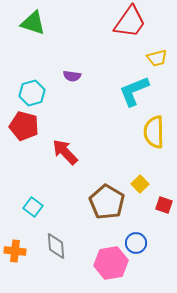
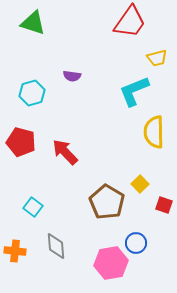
red pentagon: moved 3 px left, 16 px down
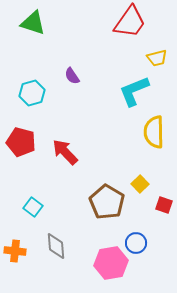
purple semicircle: rotated 48 degrees clockwise
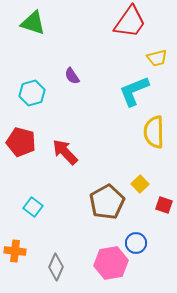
brown pentagon: rotated 12 degrees clockwise
gray diamond: moved 21 px down; rotated 28 degrees clockwise
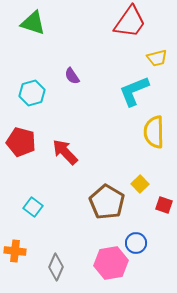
brown pentagon: rotated 12 degrees counterclockwise
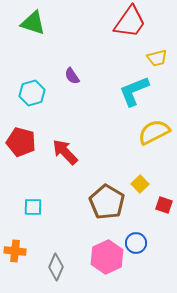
yellow semicircle: rotated 64 degrees clockwise
cyan square: rotated 36 degrees counterclockwise
pink hexagon: moved 4 px left, 6 px up; rotated 16 degrees counterclockwise
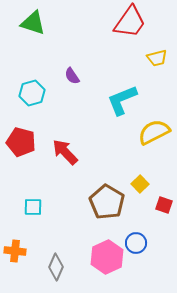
cyan L-shape: moved 12 px left, 9 px down
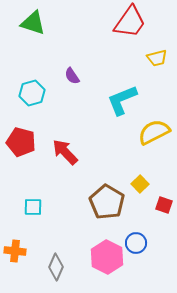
pink hexagon: rotated 8 degrees counterclockwise
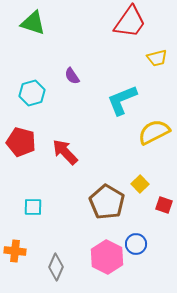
blue circle: moved 1 px down
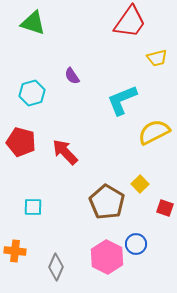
red square: moved 1 px right, 3 px down
